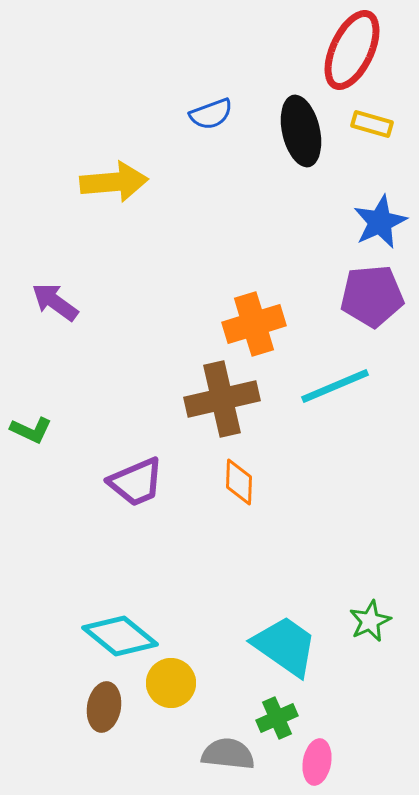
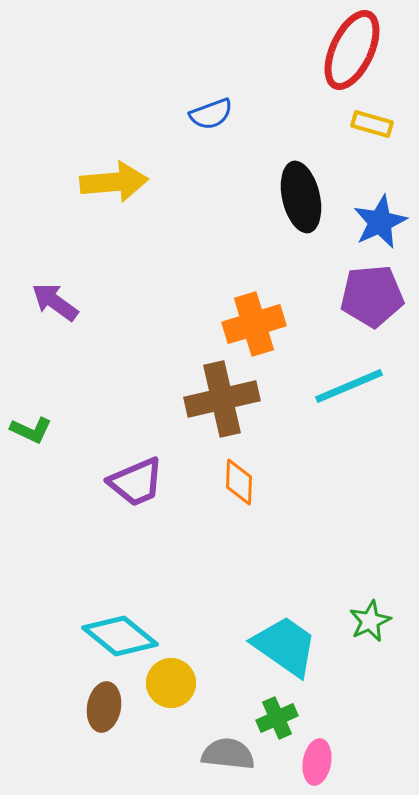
black ellipse: moved 66 px down
cyan line: moved 14 px right
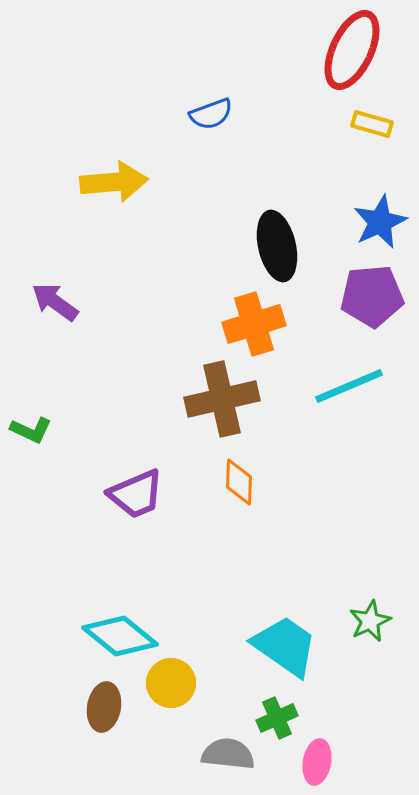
black ellipse: moved 24 px left, 49 px down
purple trapezoid: moved 12 px down
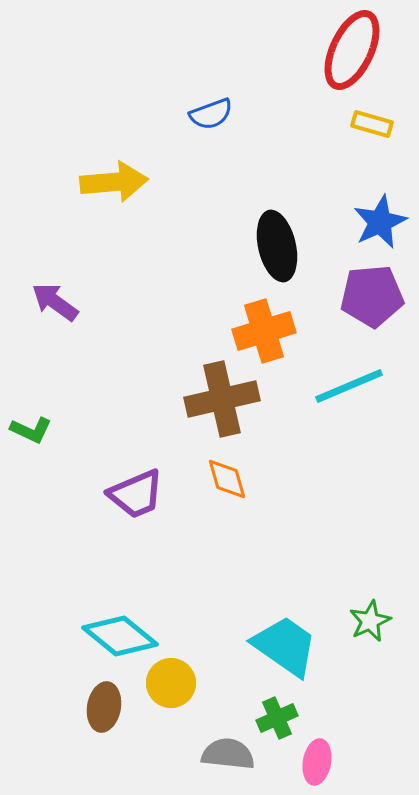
orange cross: moved 10 px right, 7 px down
orange diamond: moved 12 px left, 3 px up; rotated 18 degrees counterclockwise
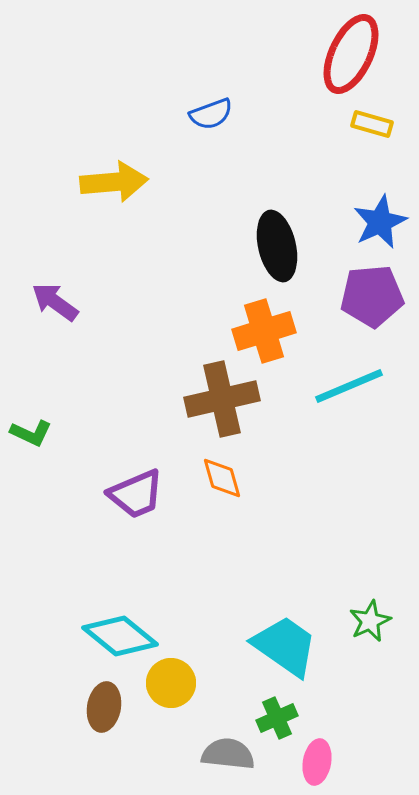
red ellipse: moved 1 px left, 4 px down
green L-shape: moved 3 px down
orange diamond: moved 5 px left, 1 px up
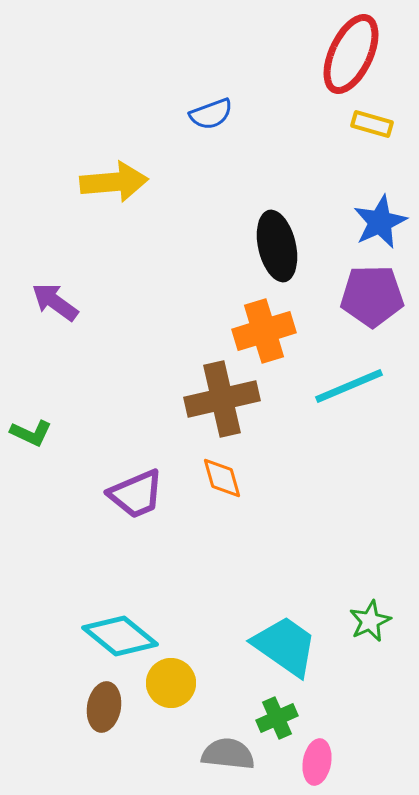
purple pentagon: rotated 4 degrees clockwise
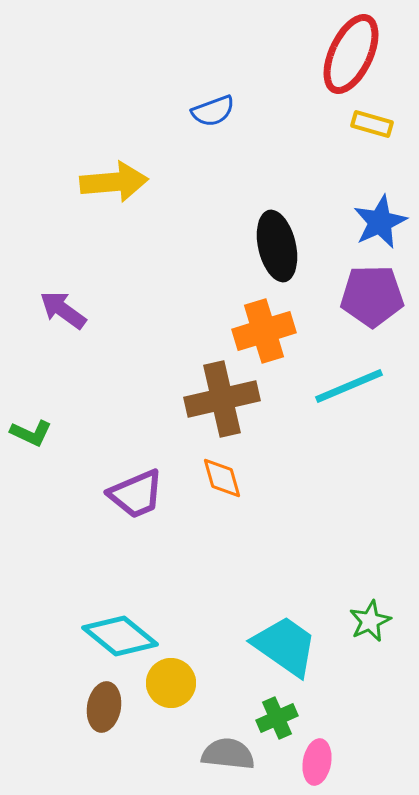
blue semicircle: moved 2 px right, 3 px up
purple arrow: moved 8 px right, 8 px down
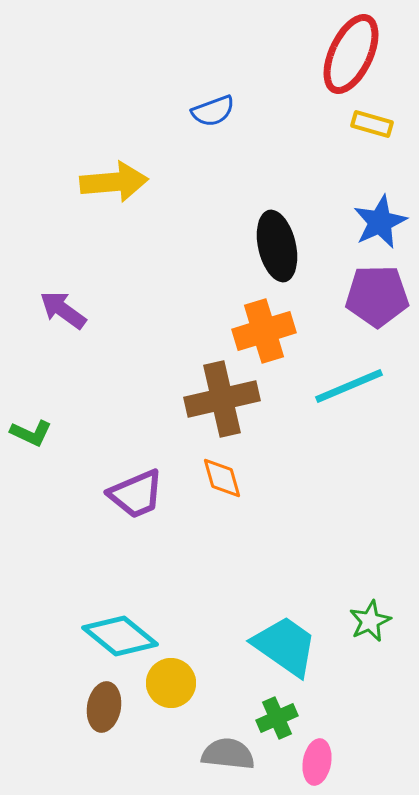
purple pentagon: moved 5 px right
